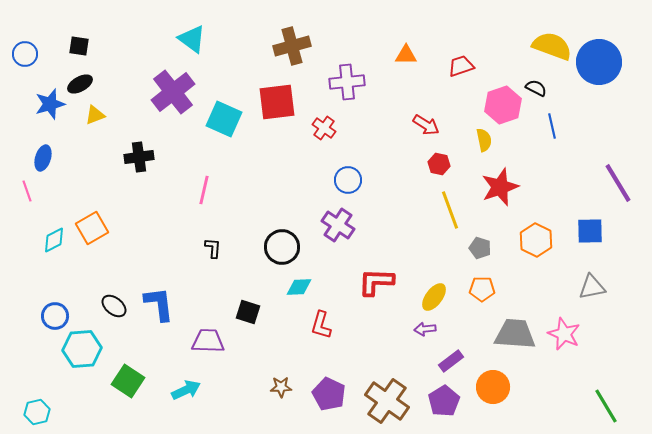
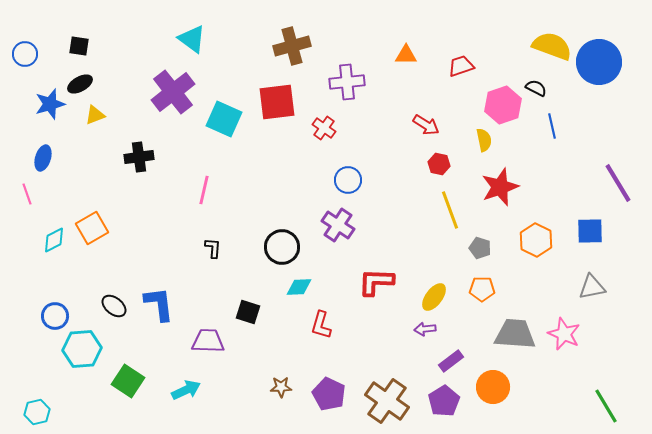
pink line at (27, 191): moved 3 px down
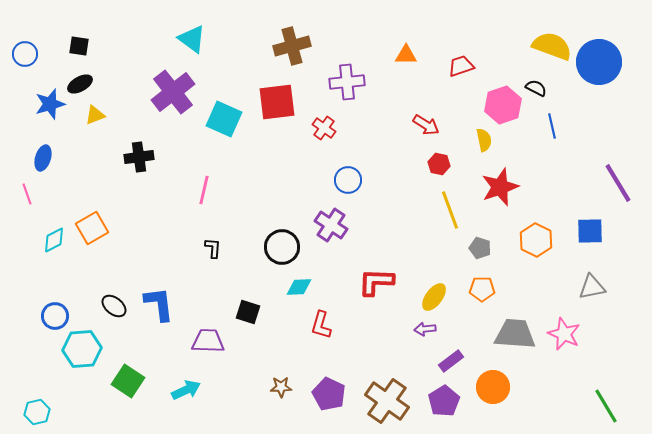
purple cross at (338, 225): moved 7 px left
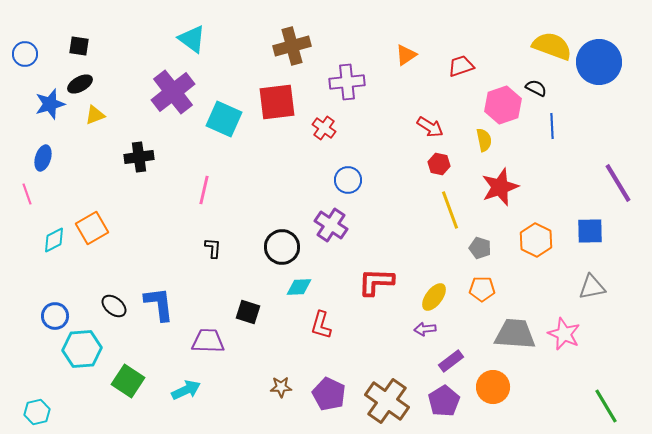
orange triangle at (406, 55): rotated 35 degrees counterclockwise
red arrow at (426, 125): moved 4 px right, 2 px down
blue line at (552, 126): rotated 10 degrees clockwise
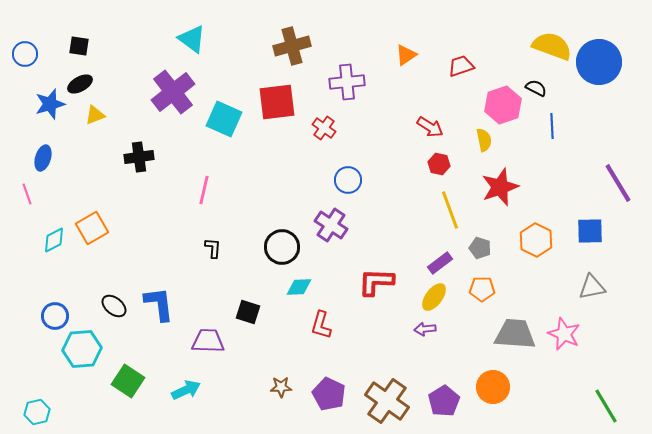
purple rectangle at (451, 361): moved 11 px left, 98 px up
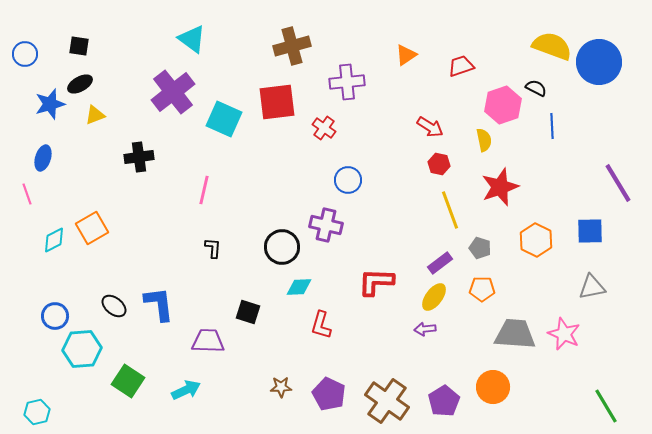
purple cross at (331, 225): moved 5 px left; rotated 20 degrees counterclockwise
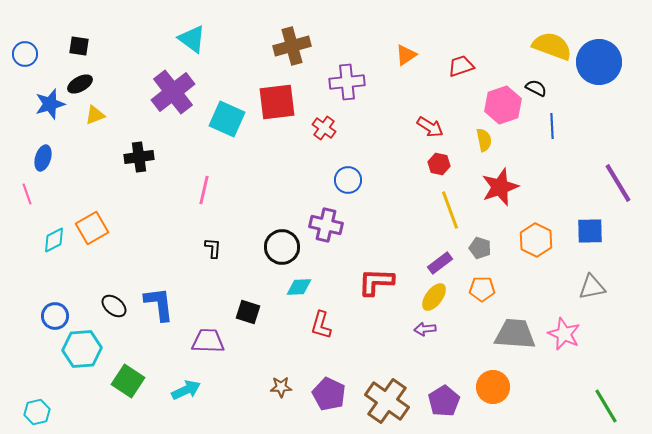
cyan square at (224, 119): moved 3 px right
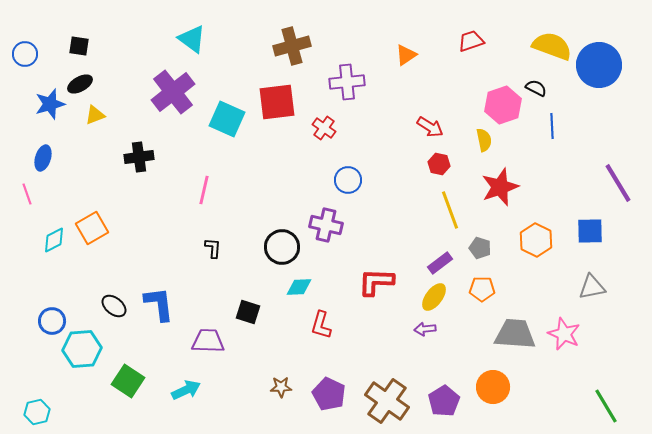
blue circle at (599, 62): moved 3 px down
red trapezoid at (461, 66): moved 10 px right, 25 px up
blue circle at (55, 316): moved 3 px left, 5 px down
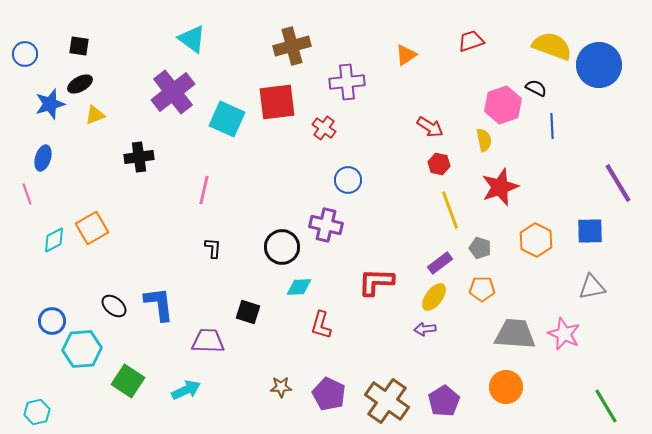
orange circle at (493, 387): moved 13 px right
